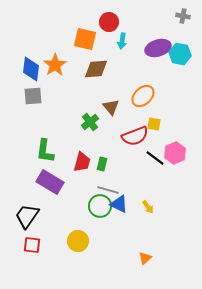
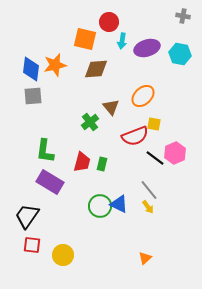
purple ellipse: moved 11 px left
orange star: rotated 20 degrees clockwise
gray line: moved 41 px right; rotated 35 degrees clockwise
yellow circle: moved 15 px left, 14 px down
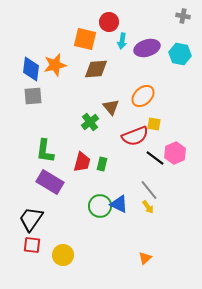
black trapezoid: moved 4 px right, 3 px down
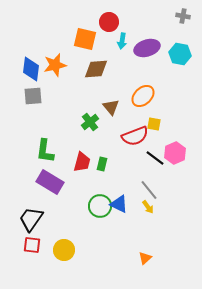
yellow circle: moved 1 px right, 5 px up
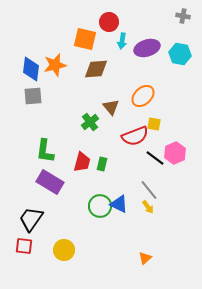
red square: moved 8 px left, 1 px down
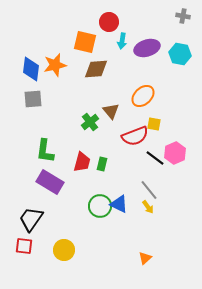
orange square: moved 3 px down
gray square: moved 3 px down
brown triangle: moved 4 px down
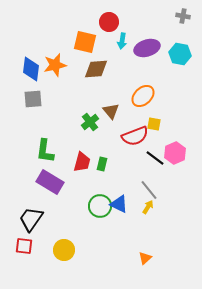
yellow arrow: rotated 112 degrees counterclockwise
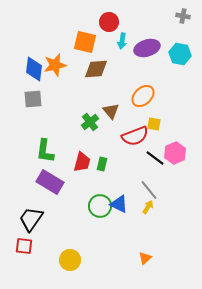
blue diamond: moved 3 px right
yellow circle: moved 6 px right, 10 px down
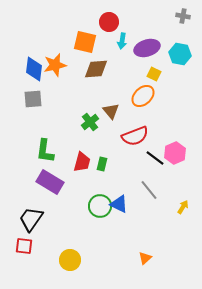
yellow square: moved 50 px up; rotated 16 degrees clockwise
yellow arrow: moved 35 px right
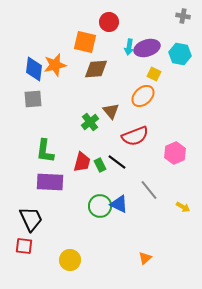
cyan arrow: moved 7 px right, 6 px down
black line: moved 38 px left, 4 px down
green rectangle: moved 2 px left, 1 px down; rotated 40 degrees counterclockwise
purple rectangle: rotated 28 degrees counterclockwise
yellow arrow: rotated 88 degrees clockwise
black trapezoid: rotated 120 degrees clockwise
